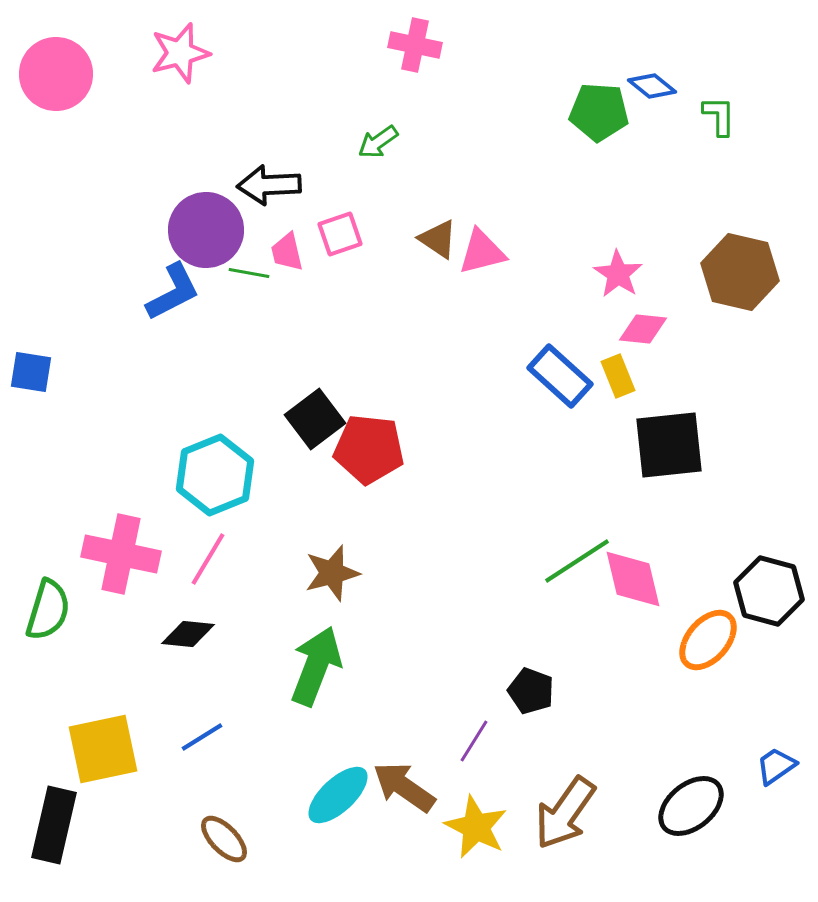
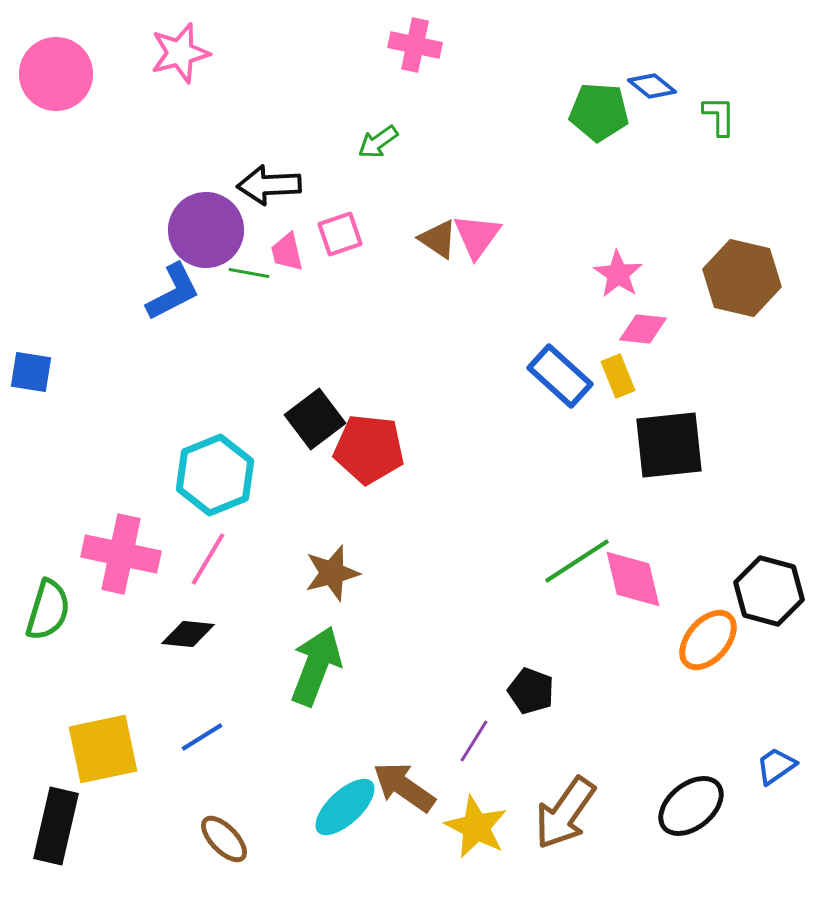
pink triangle at (482, 252): moved 5 px left, 16 px up; rotated 40 degrees counterclockwise
brown hexagon at (740, 272): moved 2 px right, 6 px down
cyan ellipse at (338, 795): moved 7 px right, 12 px down
black rectangle at (54, 825): moved 2 px right, 1 px down
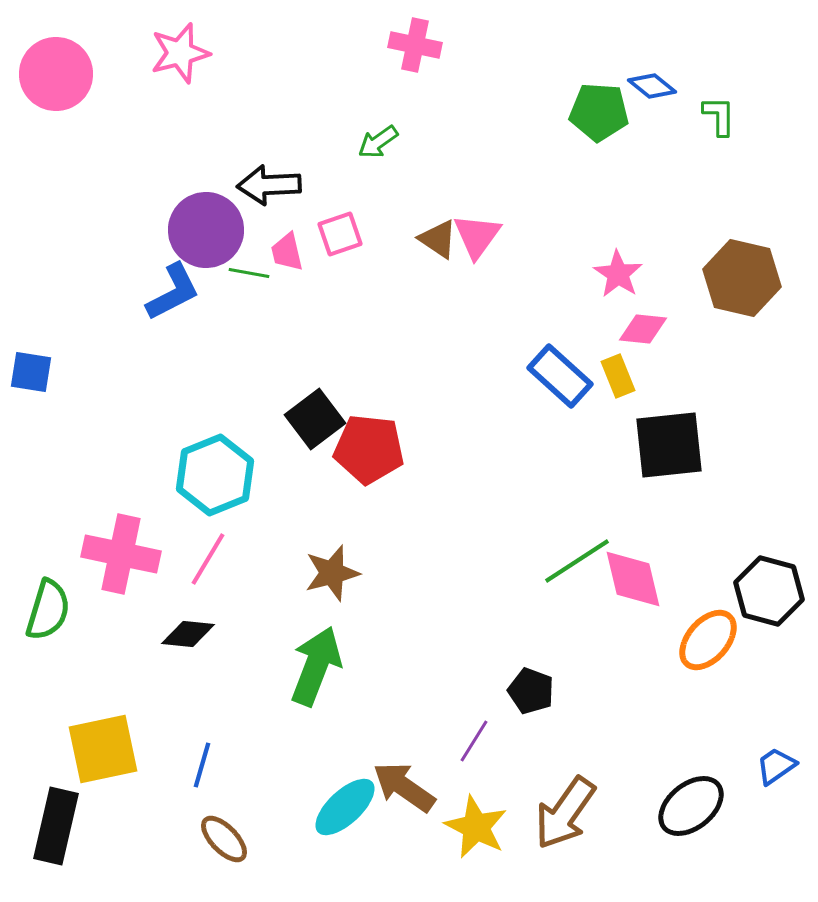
blue line at (202, 737): moved 28 px down; rotated 42 degrees counterclockwise
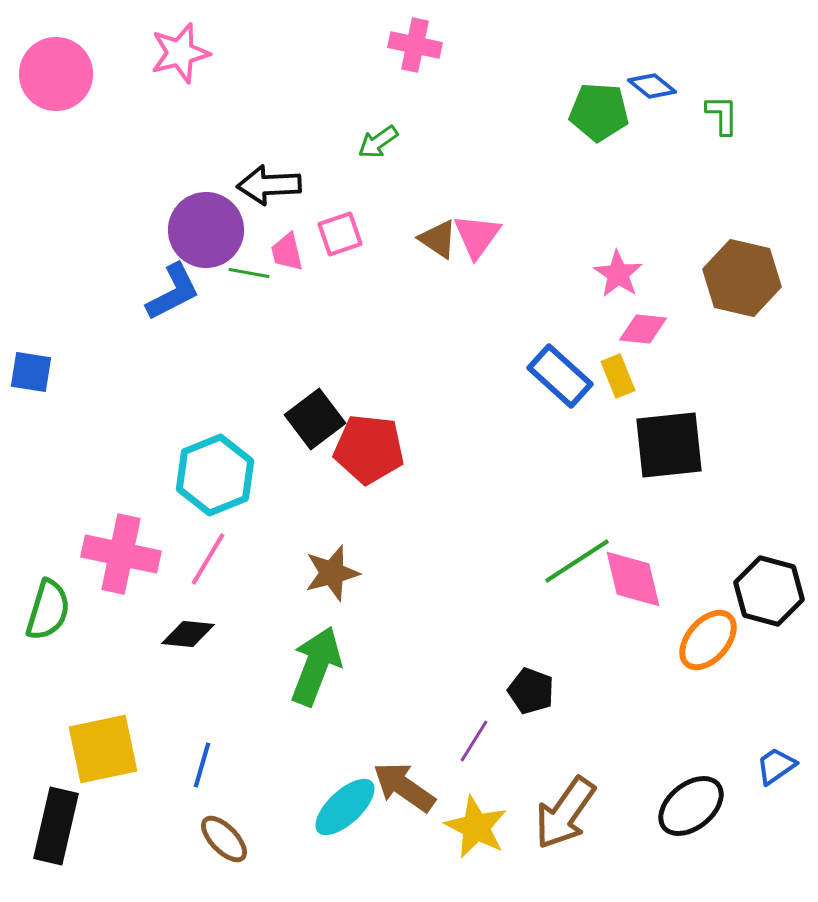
green L-shape at (719, 116): moved 3 px right, 1 px up
